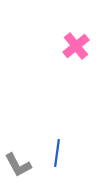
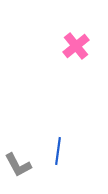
blue line: moved 1 px right, 2 px up
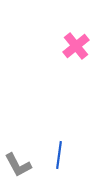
blue line: moved 1 px right, 4 px down
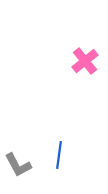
pink cross: moved 9 px right, 15 px down
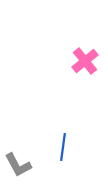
blue line: moved 4 px right, 8 px up
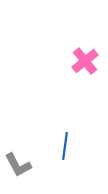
blue line: moved 2 px right, 1 px up
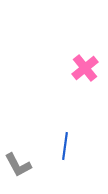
pink cross: moved 7 px down
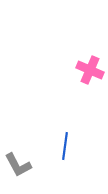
pink cross: moved 5 px right, 2 px down; rotated 28 degrees counterclockwise
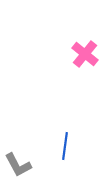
pink cross: moved 5 px left, 16 px up; rotated 16 degrees clockwise
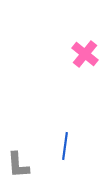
gray L-shape: rotated 24 degrees clockwise
